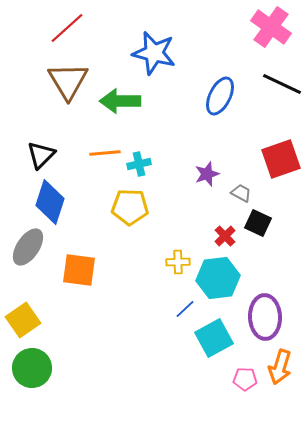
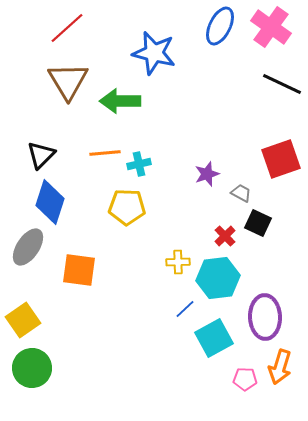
blue ellipse: moved 70 px up
yellow pentagon: moved 3 px left
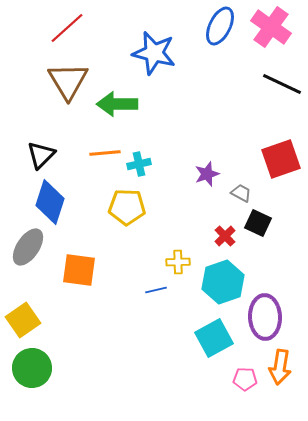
green arrow: moved 3 px left, 3 px down
cyan hexagon: moved 5 px right, 4 px down; rotated 12 degrees counterclockwise
blue line: moved 29 px left, 19 px up; rotated 30 degrees clockwise
orange arrow: rotated 8 degrees counterclockwise
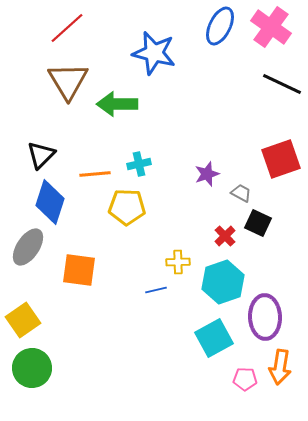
orange line: moved 10 px left, 21 px down
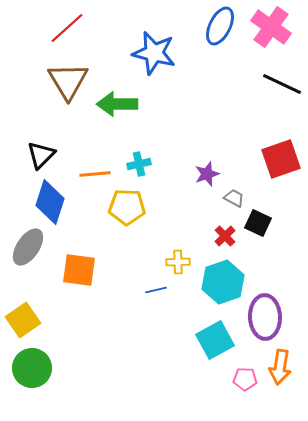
gray trapezoid: moved 7 px left, 5 px down
cyan square: moved 1 px right, 2 px down
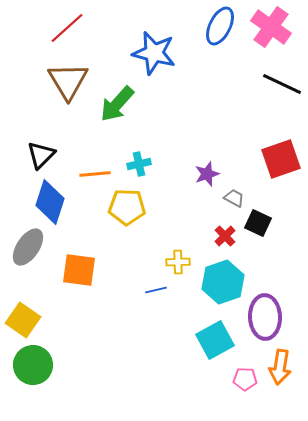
green arrow: rotated 48 degrees counterclockwise
yellow square: rotated 20 degrees counterclockwise
green circle: moved 1 px right, 3 px up
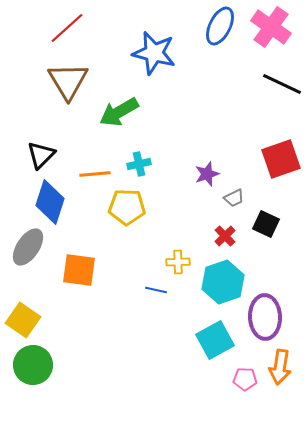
green arrow: moved 2 px right, 8 px down; rotated 18 degrees clockwise
gray trapezoid: rotated 125 degrees clockwise
black square: moved 8 px right, 1 px down
blue line: rotated 25 degrees clockwise
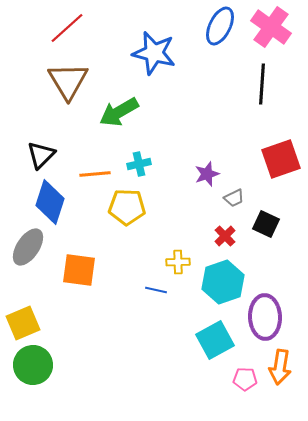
black line: moved 20 px left; rotated 69 degrees clockwise
yellow square: moved 3 px down; rotated 32 degrees clockwise
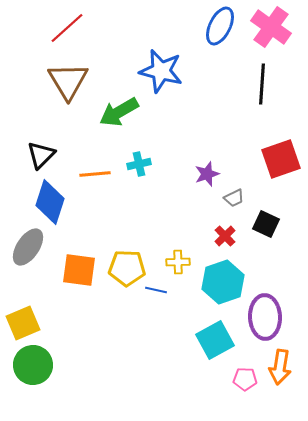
blue star: moved 7 px right, 18 px down
yellow pentagon: moved 61 px down
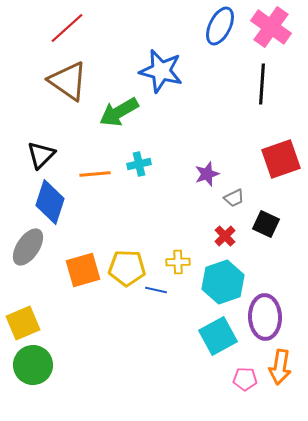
brown triangle: rotated 24 degrees counterclockwise
orange square: moved 4 px right; rotated 24 degrees counterclockwise
cyan square: moved 3 px right, 4 px up
